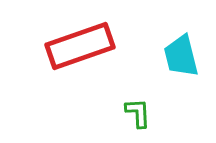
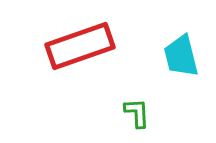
green L-shape: moved 1 px left
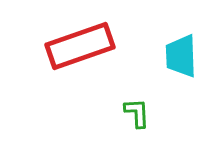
cyan trapezoid: rotated 12 degrees clockwise
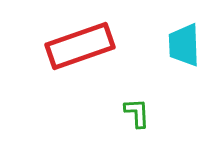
cyan trapezoid: moved 3 px right, 11 px up
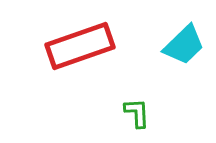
cyan trapezoid: rotated 132 degrees counterclockwise
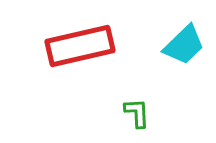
red rectangle: rotated 6 degrees clockwise
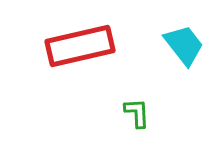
cyan trapezoid: rotated 84 degrees counterclockwise
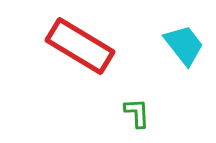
red rectangle: rotated 44 degrees clockwise
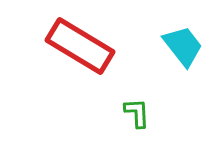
cyan trapezoid: moved 1 px left, 1 px down
